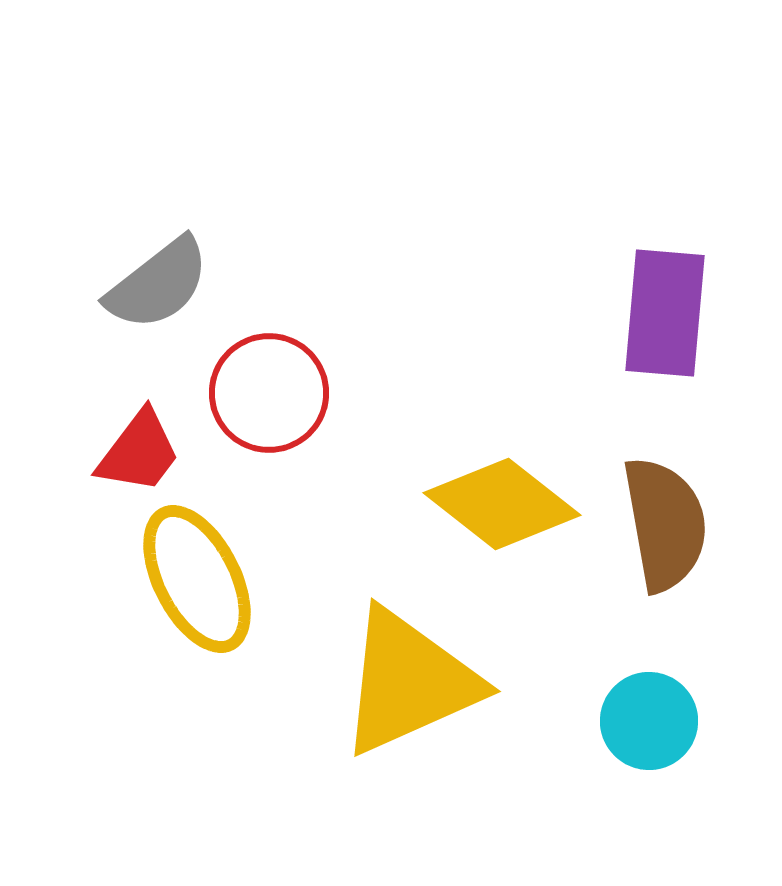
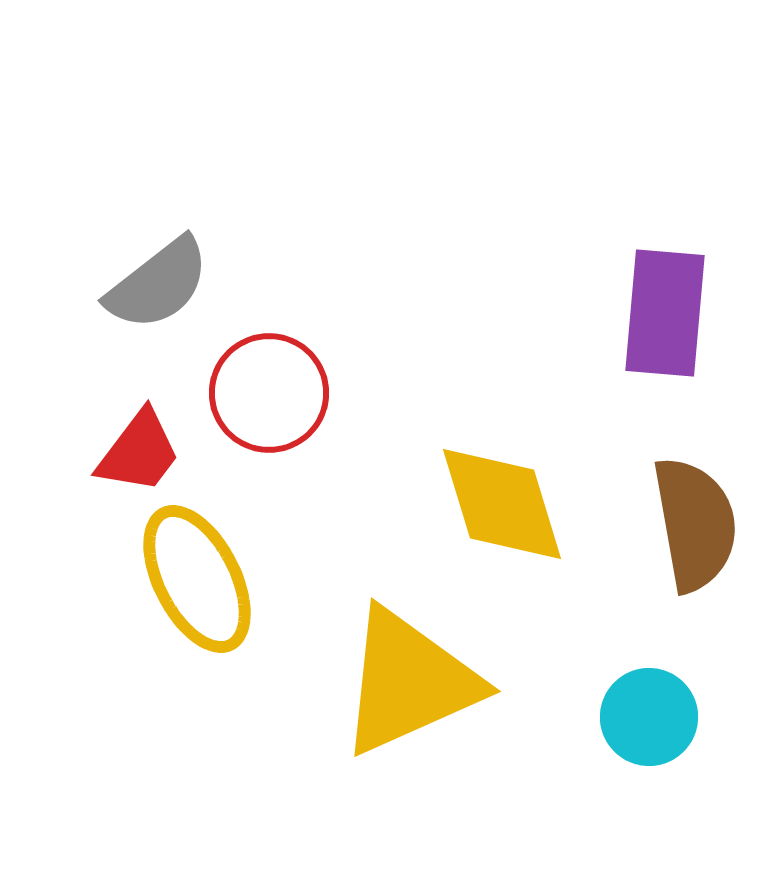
yellow diamond: rotated 35 degrees clockwise
brown semicircle: moved 30 px right
cyan circle: moved 4 px up
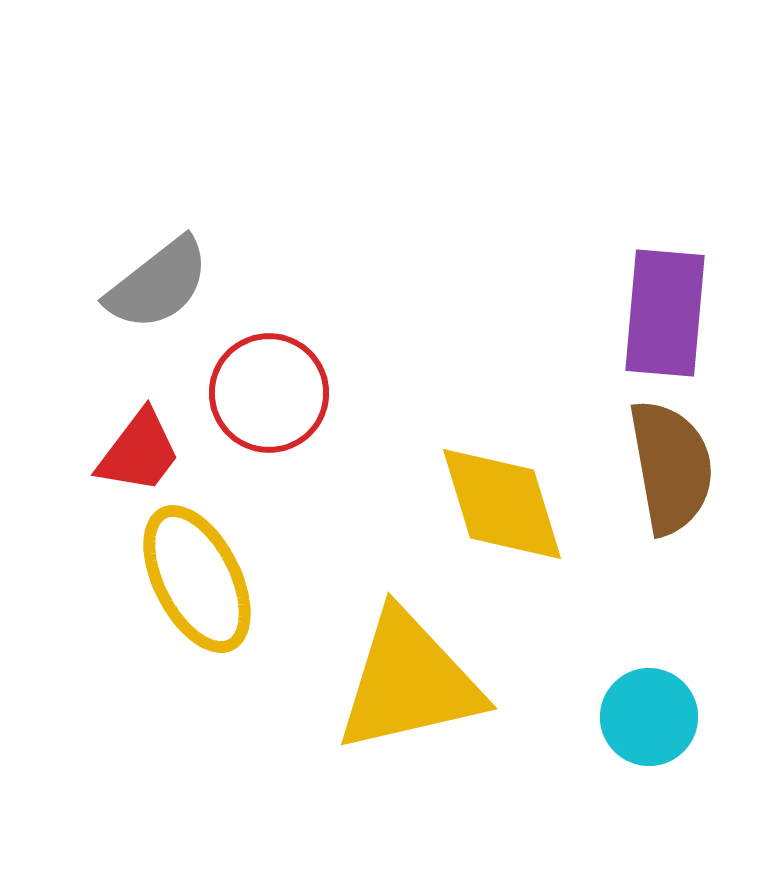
brown semicircle: moved 24 px left, 57 px up
yellow triangle: rotated 11 degrees clockwise
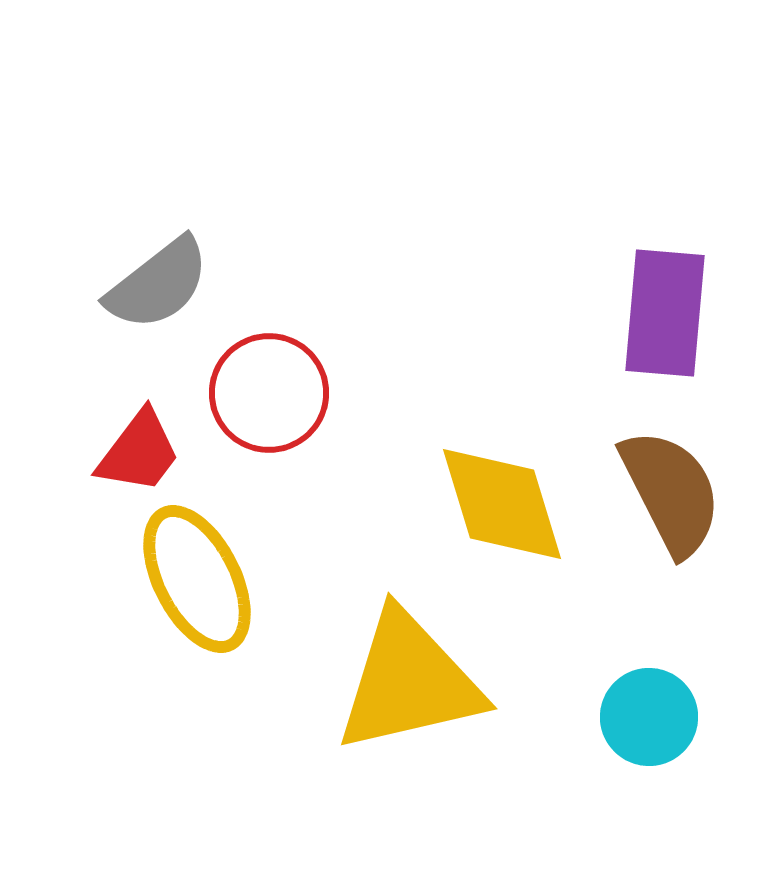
brown semicircle: moved 25 px down; rotated 17 degrees counterclockwise
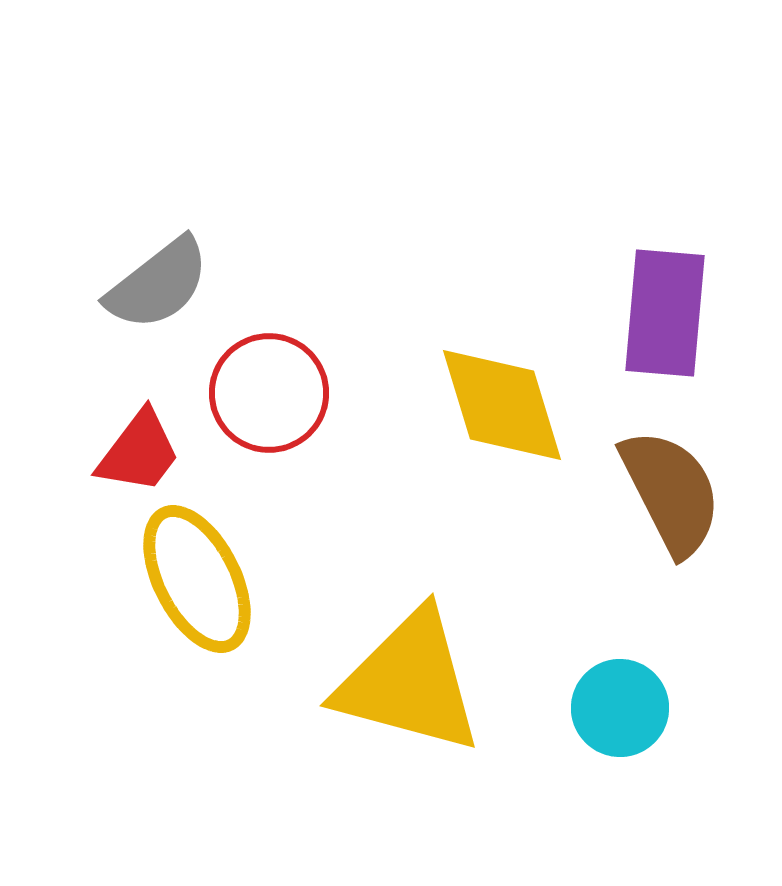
yellow diamond: moved 99 px up
yellow triangle: rotated 28 degrees clockwise
cyan circle: moved 29 px left, 9 px up
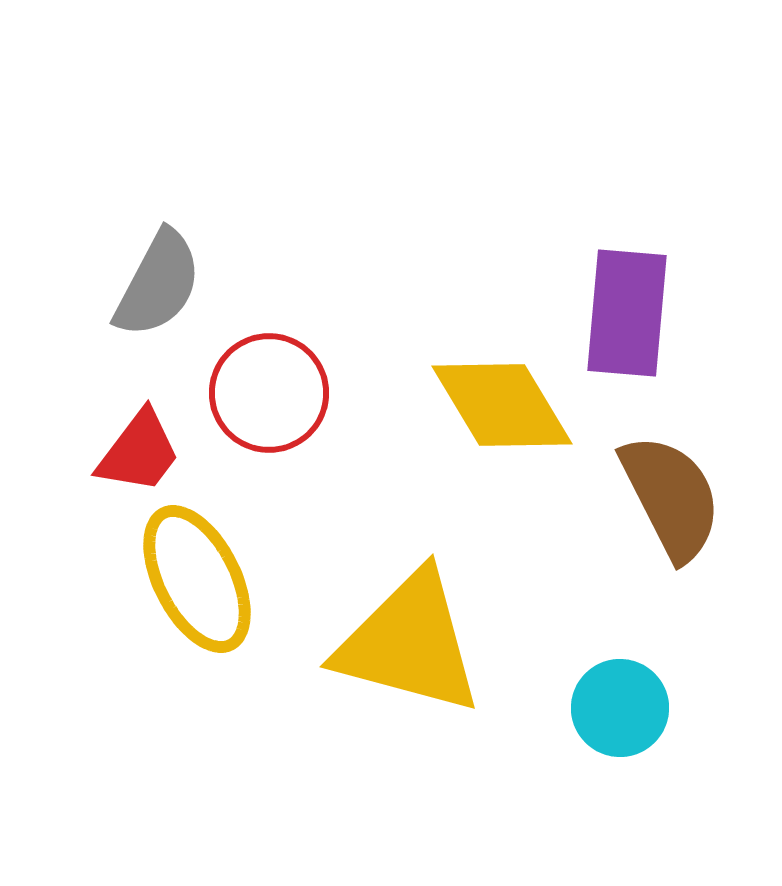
gray semicircle: rotated 24 degrees counterclockwise
purple rectangle: moved 38 px left
yellow diamond: rotated 14 degrees counterclockwise
brown semicircle: moved 5 px down
yellow triangle: moved 39 px up
